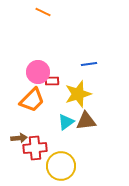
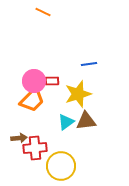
pink circle: moved 4 px left, 9 px down
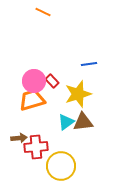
red rectangle: rotated 48 degrees clockwise
orange trapezoid: rotated 152 degrees counterclockwise
brown triangle: moved 3 px left, 1 px down
red cross: moved 1 px right, 1 px up
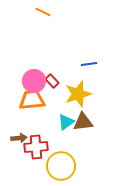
orange trapezoid: rotated 12 degrees clockwise
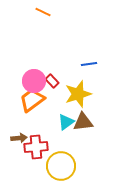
orange trapezoid: rotated 32 degrees counterclockwise
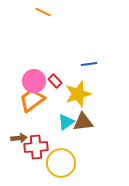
red rectangle: moved 3 px right
yellow circle: moved 3 px up
